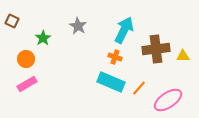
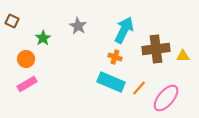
pink ellipse: moved 2 px left, 2 px up; rotated 16 degrees counterclockwise
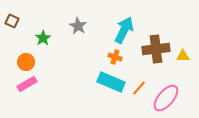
orange circle: moved 3 px down
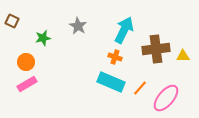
green star: rotated 21 degrees clockwise
orange line: moved 1 px right
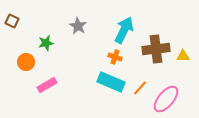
green star: moved 3 px right, 5 px down
pink rectangle: moved 20 px right, 1 px down
pink ellipse: moved 1 px down
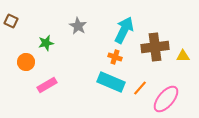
brown square: moved 1 px left
brown cross: moved 1 px left, 2 px up
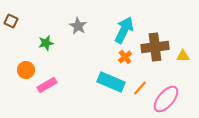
orange cross: moved 10 px right; rotated 32 degrees clockwise
orange circle: moved 8 px down
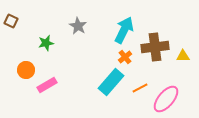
cyan rectangle: rotated 72 degrees counterclockwise
orange line: rotated 21 degrees clockwise
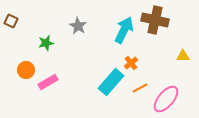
brown cross: moved 27 px up; rotated 20 degrees clockwise
orange cross: moved 6 px right, 6 px down
pink rectangle: moved 1 px right, 3 px up
